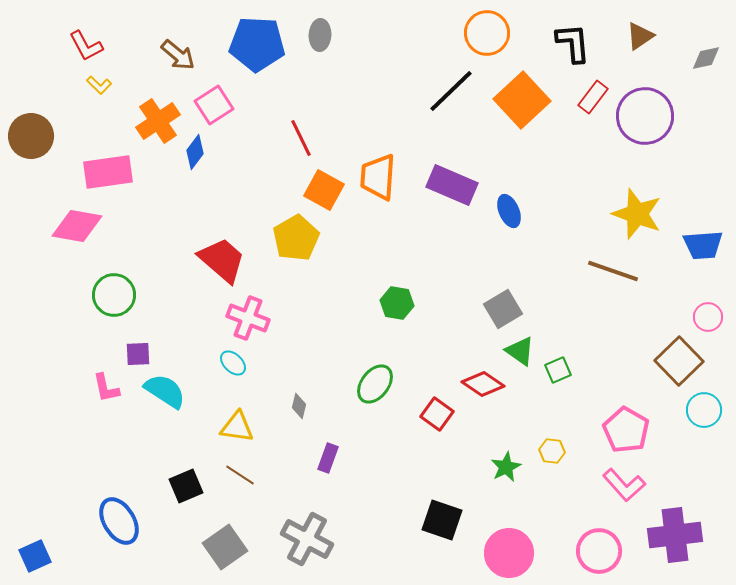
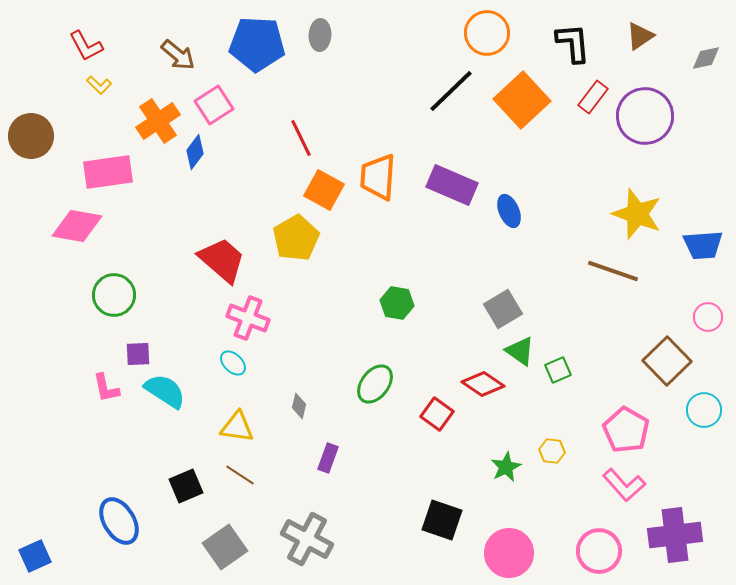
brown square at (679, 361): moved 12 px left
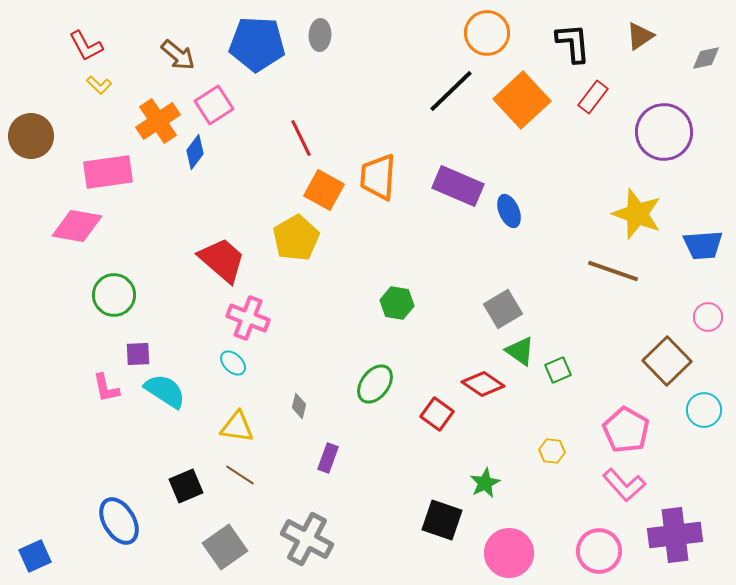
purple circle at (645, 116): moved 19 px right, 16 px down
purple rectangle at (452, 185): moved 6 px right, 1 px down
green star at (506, 467): moved 21 px left, 16 px down
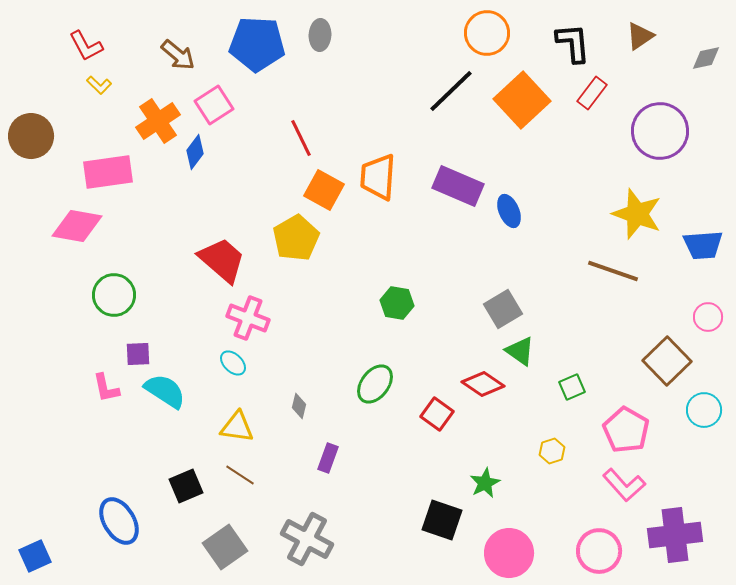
red rectangle at (593, 97): moved 1 px left, 4 px up
purple circle at (664, 132): moved 4 px left, 1 px up
green square at (558, 370): moved 14 px right, 17 px down
yellow hexagon at (552, 451): rotated 25 degrees counterclockwise
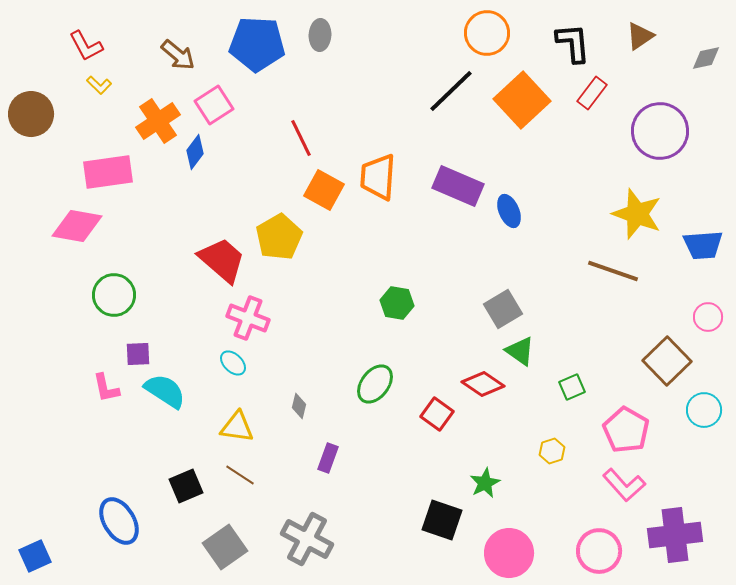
brown circle at (31, 136): moved 22 px up
yellow pentagon at (296, 238): moved 17 px left, 1 px up
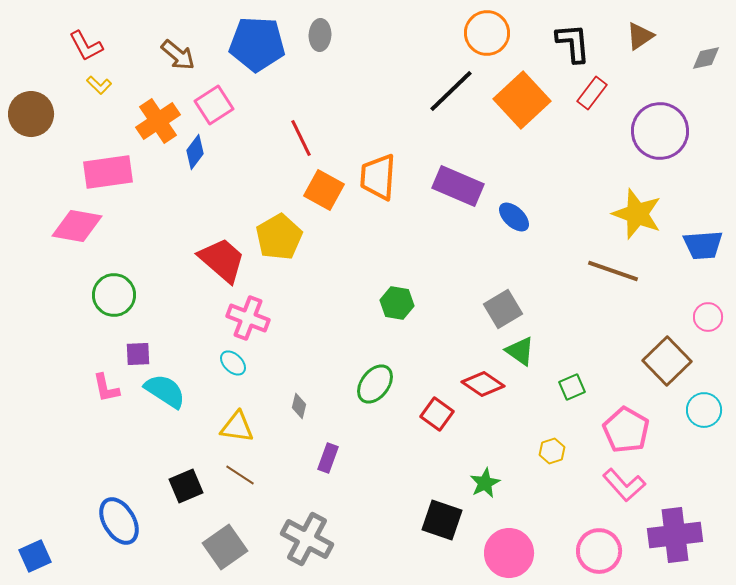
blue ellipse at (509, 211): moved 5 px right, 6 px down; rotated 24 degrees counterclockwise
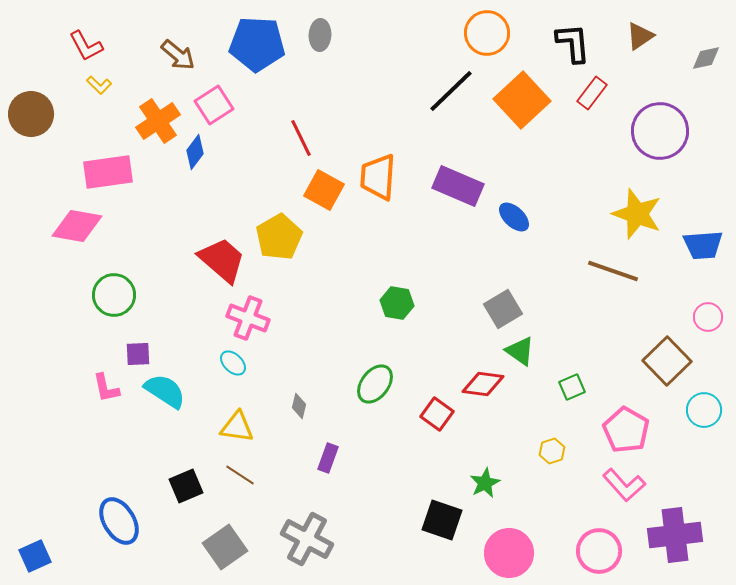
red diamond at (483, 384): rotated 27 degrees counterclockwise
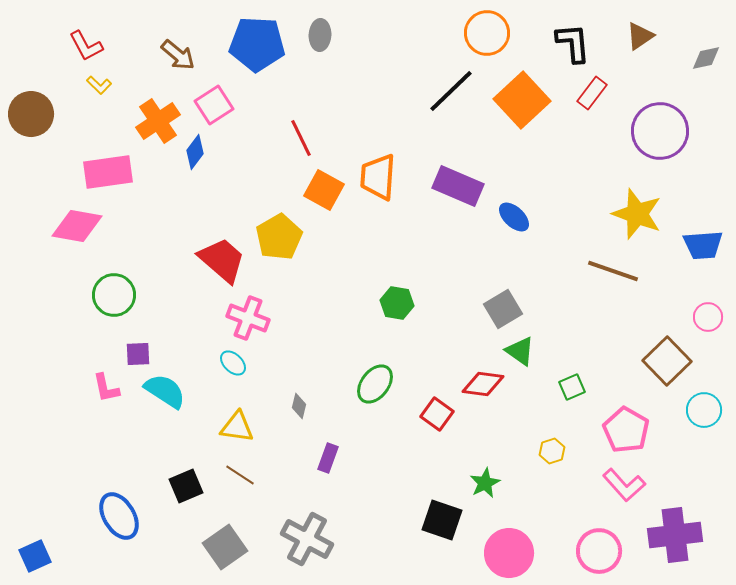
blue ellipse at (119, 521): moved 5 px up
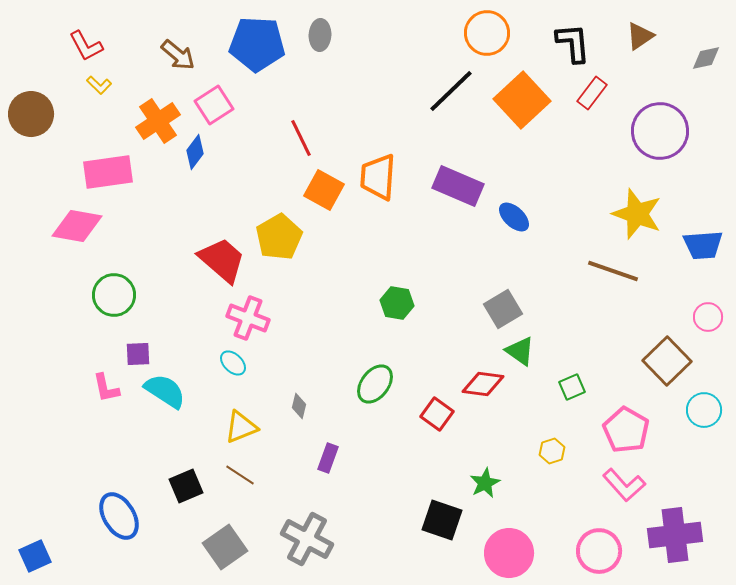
yellow triangle at (237, 427): moved 4 px right; rotated 30 degrees counterclockwise
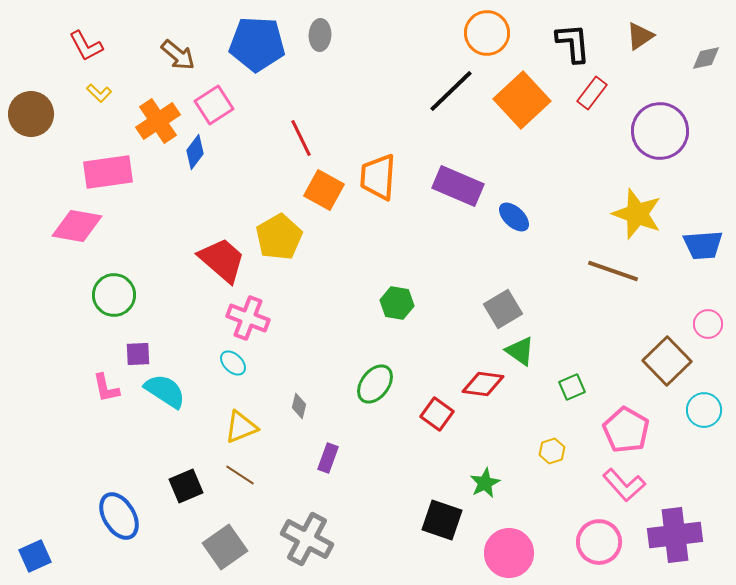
yellow L-shape at (99, 85): moved 8 px down
pink circle at (708, 317): moved 7 px down
pink circle at (599, 551): moved 9 px up
